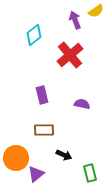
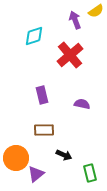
cyan diamond: moved 1 px down; rotated 20 degrees clockwise
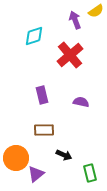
purple semicircle: moved 1 px left, 2 px up
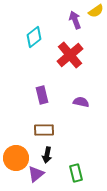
cyan diamond: moved 1 px down; rotated 20 degrees counterclockwise
black arrow: moved 17 px left; rotated 77 degrees clockwise
green rectangle: moved 14 px left
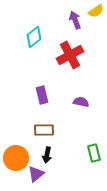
red cross: rotated 12 degrees clockwise
green rectangle: moved 18 px right, 20 px up
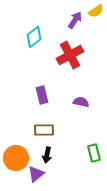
purple arrow: rotated 54 degrees clockwise
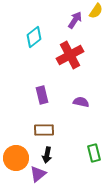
yellow semicircle: rotated 21 degrees counterclockwise
purple triangle: moved 2 px right
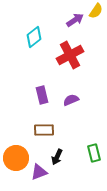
purple arrow: rotated 24 degrees clockwise
purple semicircle: moved 10 px left, 2 px up; rotated 35 degrees counterclockwise
black arrow: moved 10 px right, 2 px down; rotated 14 degrees clockwise
purple triangle: moved 1 px right, 2 px up; rotated 18 degrees clockwise
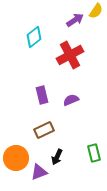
brown rectangle: rotated 24 degrees counterclockwise
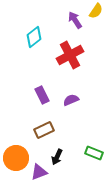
purple arrow: rotated 90 degrees counterclockwise
purple rectangle: rotated 12 degrees counterclockwise
green rectangle: rotated 54 degrees counterclockwise
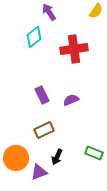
purple arrow: moved 26 px left, 8 px up
red cross: moved 4 px right, 6 px up; rotated 20 degrees clockwise
